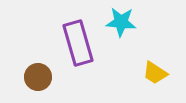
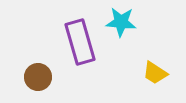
purple rectangle: moved 2 px right, 1 px up
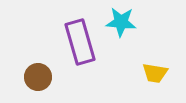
yellow trapezoid: rotated 24 degrees counterclockwise
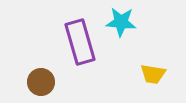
yellow trapezoid: moved 2 px left, 1 px down
brown circle: moved 3 px right, 5 px down
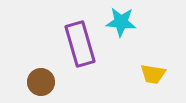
purple rectangle: moved 2 px down
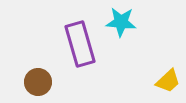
yellow trapezoid: moved 15 px right, 7 px down; rotated 52 degrees counterclockwise
brown circle: moved 3 px left
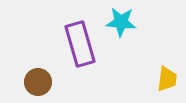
yellow trapezoid: moved 1 px left, 2 px up; rotated 40 degrees counterclockwise
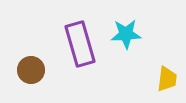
cyan star: moved 5 px right, 12 px down; rotated 8 degrees counterclockwise
brown circle: moved 7 px left, 12 px up
